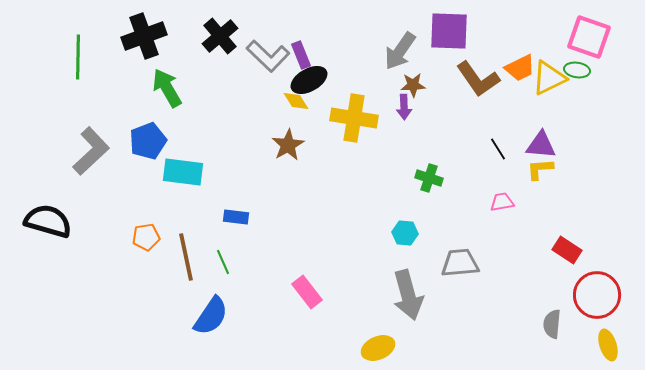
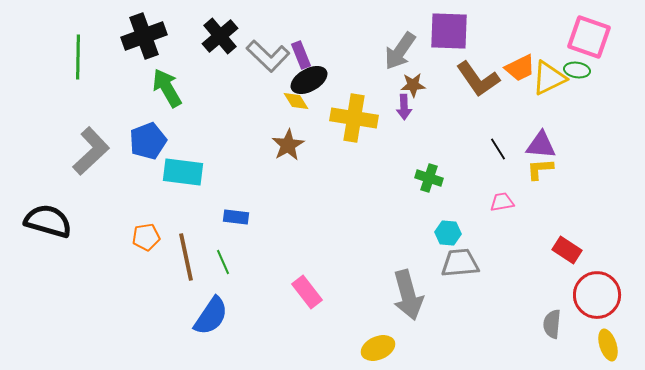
cyan hexagon at (405, 233): moved 43 px right
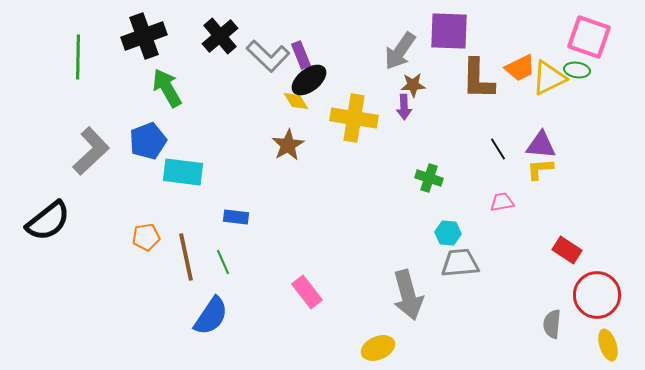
brown L-shape at (478, 79): rotated 36 degrees clockwise
black ellipse at (309, 80): rotated 9 degrees counterclockwise
black semicircle at (48, 221): rotated 126 degrees clockwise
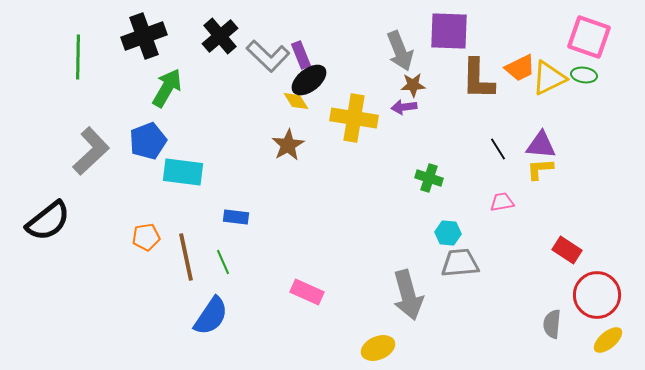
gray arrow at (400, 51): rotated 57 degrees counterclockwise
green ellipse at (577, 70): moved 7 px right, 5 px down
green arrow at (167, 88): rotated 60 degrees clockwise
purple arrow at (404, 107): rotated 85 degrees clockwise
pink rectangle at (307, 292): rotated 28 degrees counterclockwise
yellow ellipse at (608, 345): moved 5 px up; rotated 68 degrees clockwise
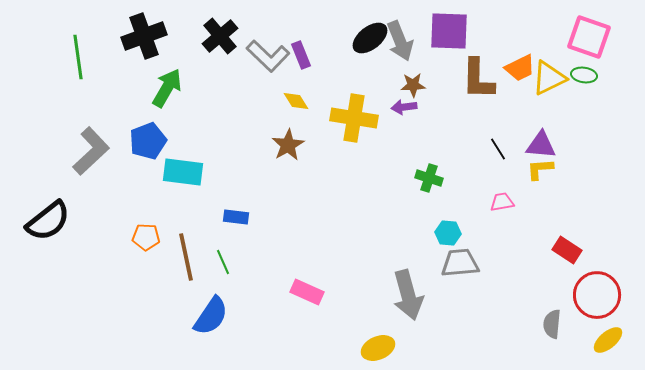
gray arrow at (400, 51): moved 10 px up
green line at (78, 57): rotated 9 degrees counterclockwise
black ellipse at (309, 80): moved 61 px right, 42 px up
orange pentagon at (146, 237): rotated 12 degrees clockwise
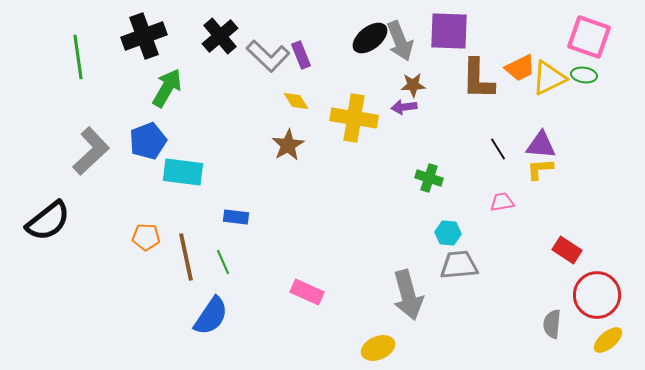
gray trapezoid at (460, 263): moved 1 px left, 2 px down
